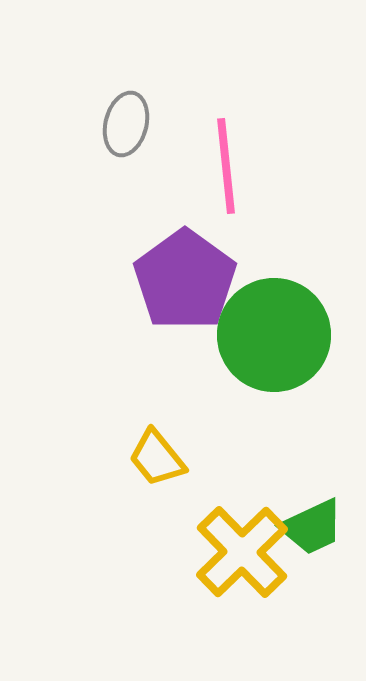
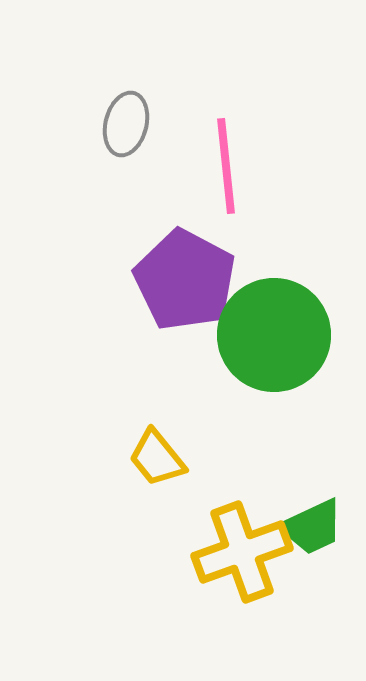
purple pentagon: rotated 8 degrees counterclockwise
yellow cross: rotated 24 degrees clockwise
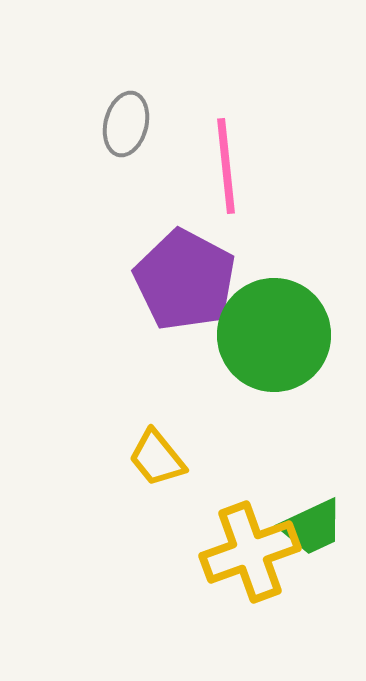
yellow cross: moved 8 px right
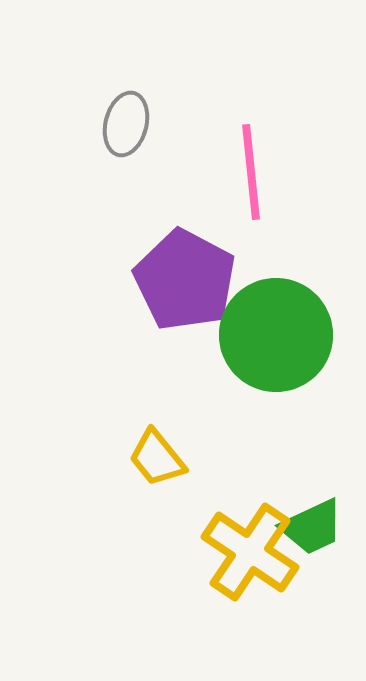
pink line: moved 25 px right, 6 px down
green circle: moved 2 px right
yellow cross: rotated 36 degrees counterclockwise
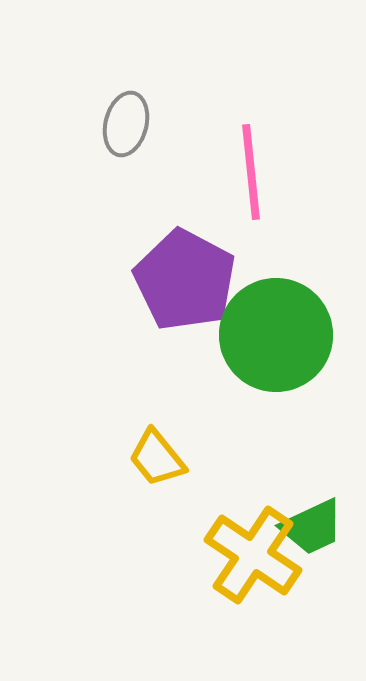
yellow cross: moved 3 px right, 3 px down
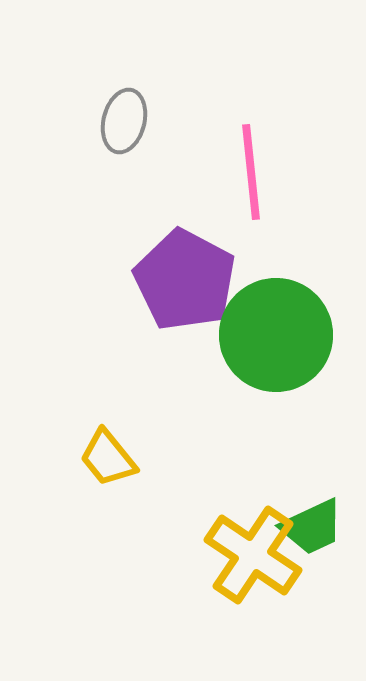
gray ellipse: moved 2 px left, 3 px up
yellow trapezoid: moved 49 px left
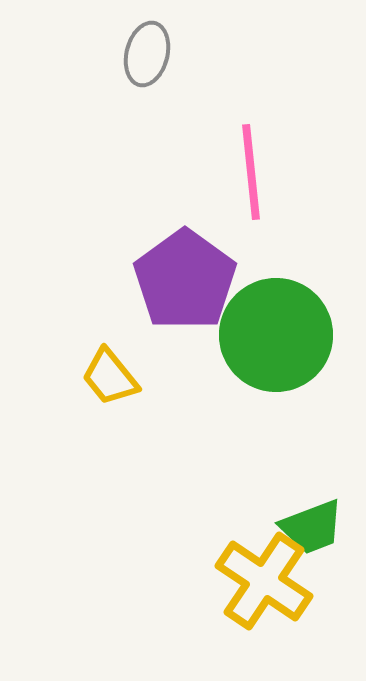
gray ellipse: moved 23 px right, 67 px up
purple pentagon: rotated 8 degrees clockwise
yellow trapezoid: moved 2 px right, 81 px up
green trapezoid: rotated 4 degrees clockwise
yellow cross: moved 11 px right, 26 px down
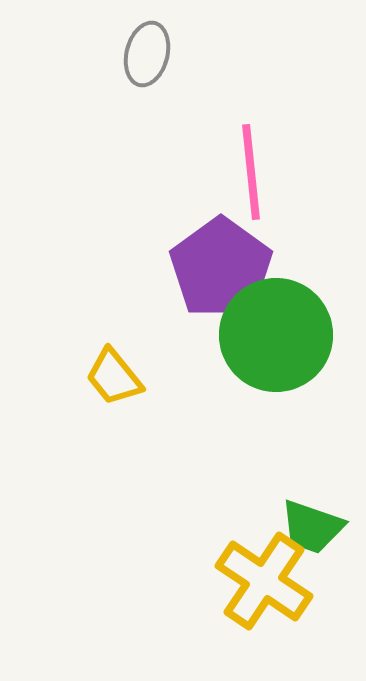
purple pentagon: moved 36 px right, 12 px up
yellow trapezoid: moved 4 px right
green trapezoid: rotated 40 degrees clockwise
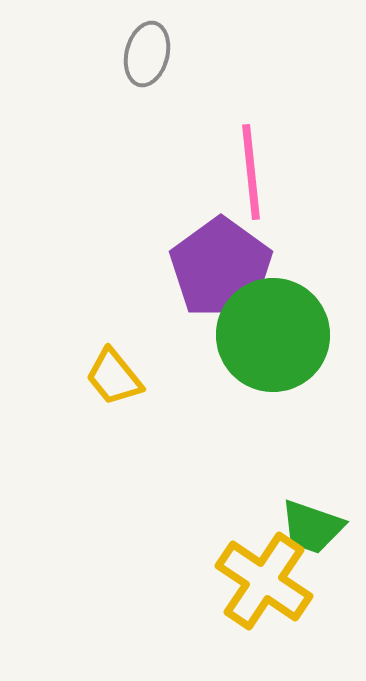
green circle: moved 3 px left
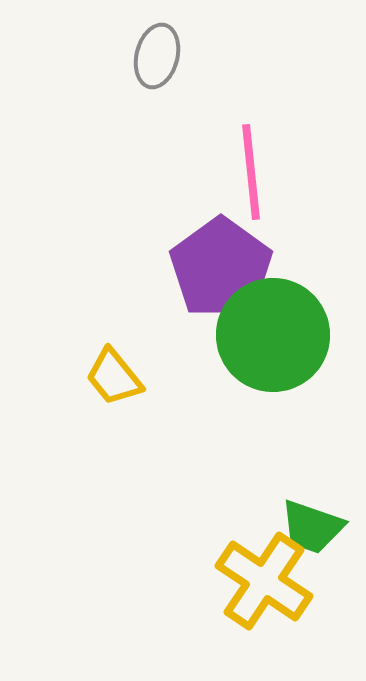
gray ellipse: moved 10 px right, 2 px down
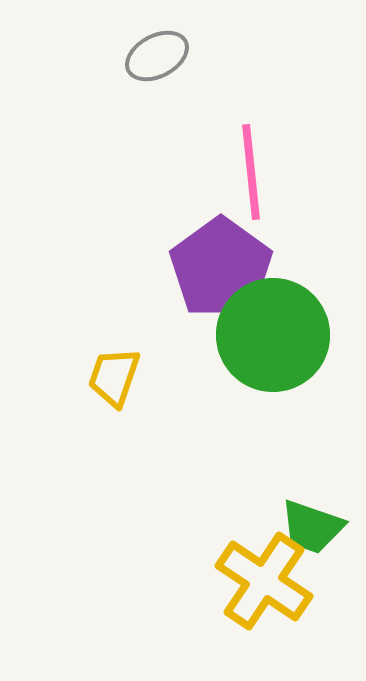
gray ellipse: rotated 48 degrees clockwise
yellow trapezoid: rotated 58 degrees clockwise
